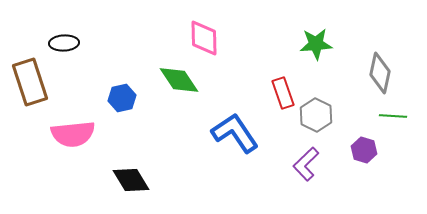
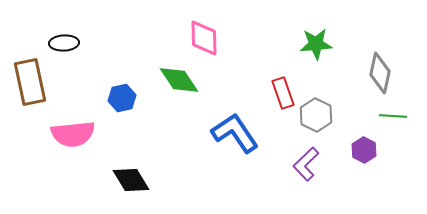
brown rectangle: rotated 6 degrees clockwise
purple hexagon: rotated 10 degrees clockwise
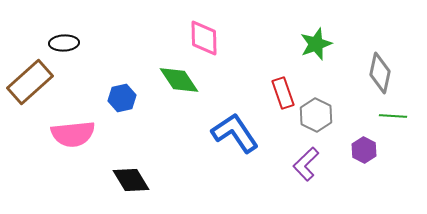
green star: rotated 16 degrees counterclockwise
brown rectangle: rotated 60 degrees clockwise
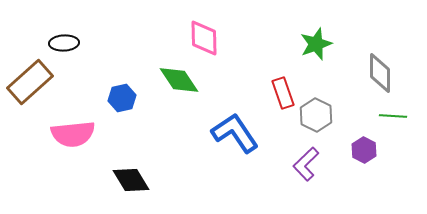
gray diamond: rotated 12 degrees counterclockwise
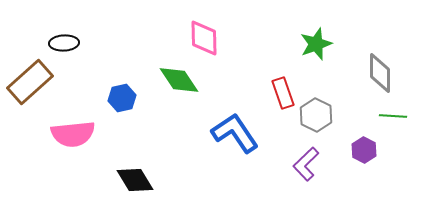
black diamond: moved 4 px right
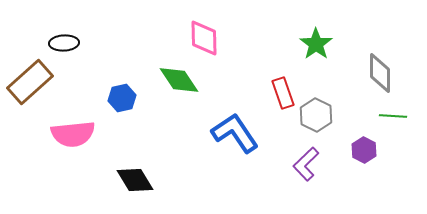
green star: rotated 16 degrees counterclockwise
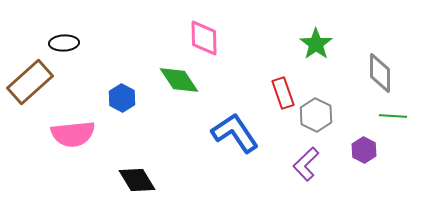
blue hexagon: rotated 20 degrees counterclockwise
black diamond: moved 2 px right
